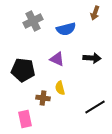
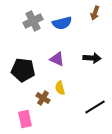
blue semicircle: moved 4 px left, 6 px up
brown cross: rotated 24 degrees clockwise
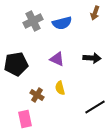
black pentagon: moved 7 px left, 6 px up; rotated 15 degrees counterclockwise
brown cross: moved 6 px left, 3 px up
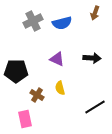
black pentagon: moved 7 px down; rotated 10 degrees clockwise
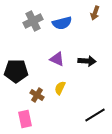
black arrow: moved 5 px left, 3 px down
yellow semicircle: rotated 40 degrees clockwise
black line: moved 8 px down
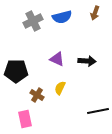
blue semicircle: moved 6 px up
black line: moved 3 px right, 4 px up; rotated 20 degrees clockwise
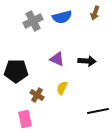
yellow semicircle: moved 2 px right
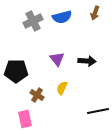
purple triangle: rotated 28 degrees clockwise
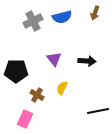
purple triangle: moved 3 px left
pink rectangle: rotated 36 degrees clockwise
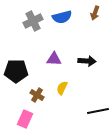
purple triangle: rotated 49 degrees counterclockwise
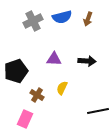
brown arrow: moved 7 px left, 6 px down
black pentagon: rotated 20 degrees counterclockwise
